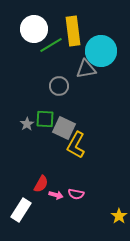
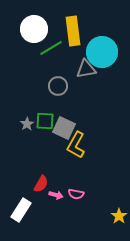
green line: moved 3 px down
cyan circle: moved 1 px right, 1 px down
gray circle: moved 1 px left
green square: moved 2 px down
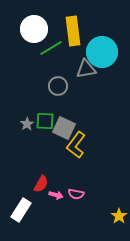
yellow L-shape: rotated 8 degrees clockwise
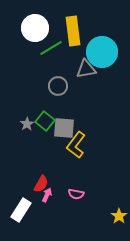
white circle: moved 1 px right, 1 px up
green square: rotated 36 degrees clockwise
gray square: rotated 20 degrees counterclockwise
pink arrow: moved 9 px left; rotated 80 degrees counterclockwise
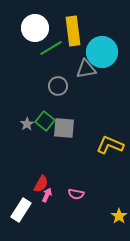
yellow L-shape: moved 34 px right; rotated 76 degrees clockwise
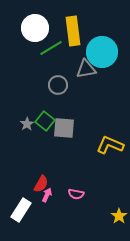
gray circle: moved 1 px up
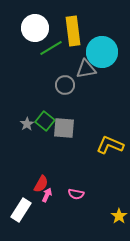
gray circle: moved 7 px right
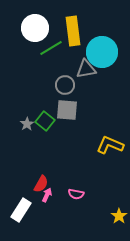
gray square: moved 3 px right, 18 px up
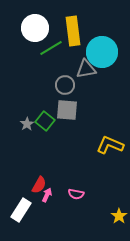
red semicircle: moved 2 px left, 1 px down
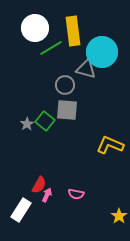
gray triangle: rotated 25 degrees clockwise
